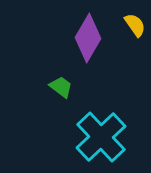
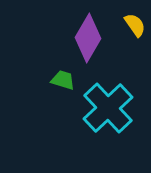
green trapezoid: moved 2 px right, 7 px up; rotated 20 degrees counterclockwise
cyan cross: moved 7 px right, 29 px up
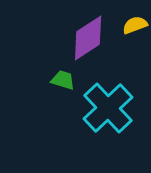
yellow semicircle: rotated 75 degrees counterclockwise
purple diamond: rotated 27 degrees clockwise
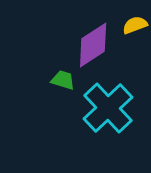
purple diamond: moved 5 px right, 7 px down
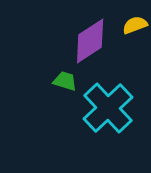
purple diamond: moved 3 px left, 4 px up
green trapezoid: moved 2 px right, 1 px down
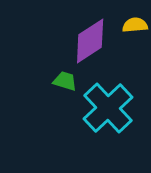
yellow semicircle: rotated 15 degrees clockwise
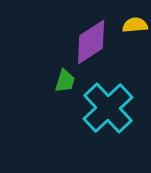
purple diamond: moved 1 px right, 1 px down
green trapezoid: rotated 90 degrees clockwise
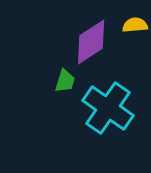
cyan cross: rotated 12 degrees counterclockwise
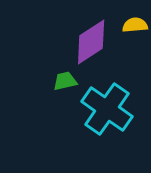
green trapezoid: rotated 120 degrees counterclockwise
cyan cross: moved 1 px left, 1 px down
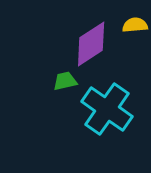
purple diamond: moved 2 px down
